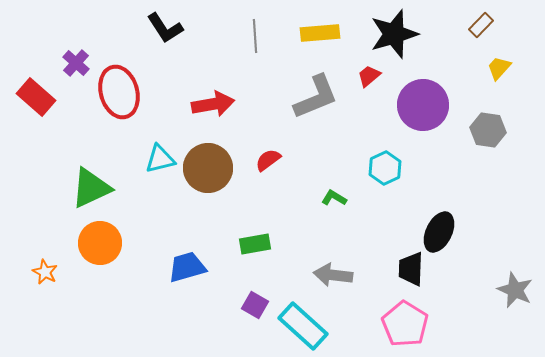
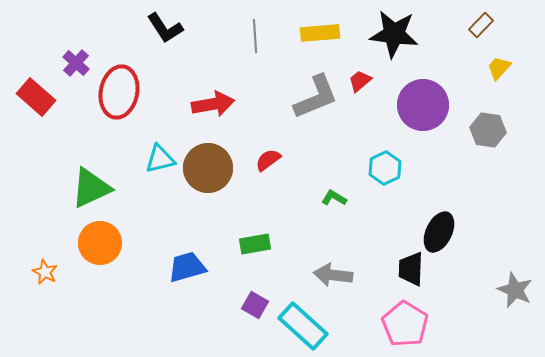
black star: rotated 24 degrees clockwise
red trapezoid: moved 9 px left, 5 px down
red ellipse: rotated 27 degrees clockwise
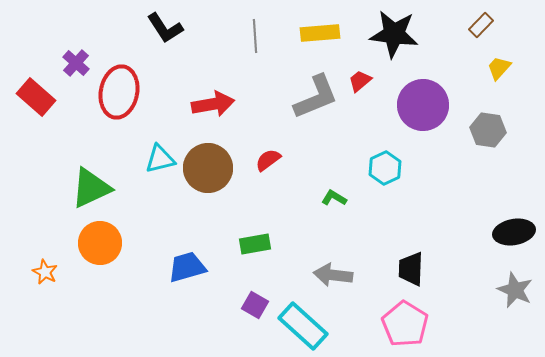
black ellipse: moved 75 px right; rotated 54 degrees clockwise
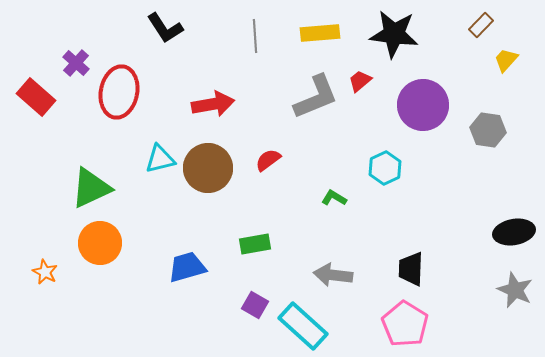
yellow trapezoid: moved 7 px right, 8 px up
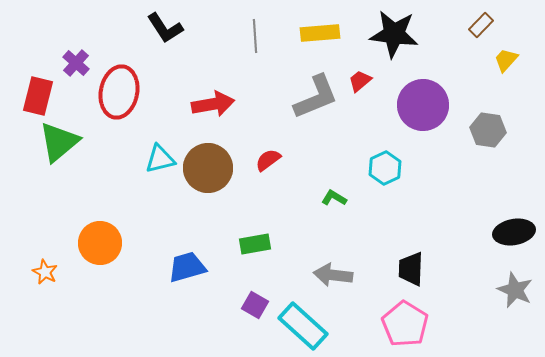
red rectangle: moved 2 px right, 1 px up; rotated 63 degrees clockwise
green triangle: moved 32 px left, 46 px up; rotated 15 degrees counterclockwise
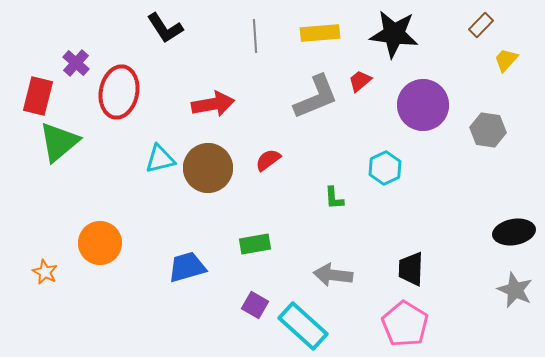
green L-shape: rotated 125 degrees counterclockwise
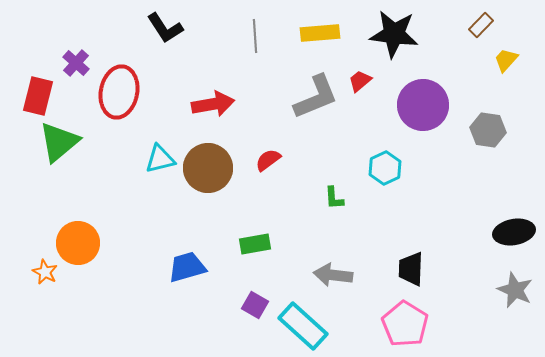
orange circle: moved 22 px left
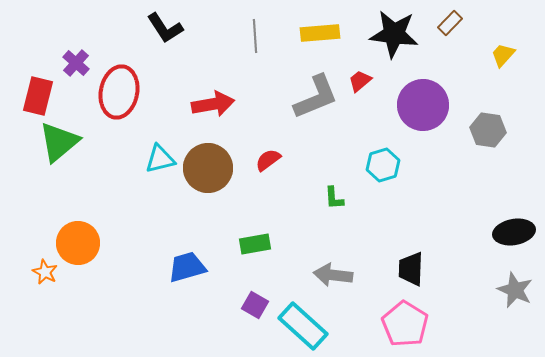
brown rectangle: moved 31 px left, 2 px up
yellow trapezoid: moved 3 px left, 5 px up
cyan hexagon: moved 2 px left, 3 px up; rotated 8 degrees clockwise
